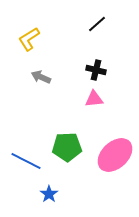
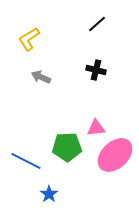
pink triangle: moved 2 px right, 29 px down
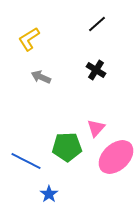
black cross: rotated 18 degrees clockwise
pink triangle: rotated 42 degrees counterclockwise
pink ellipse: moved 1 px right, 2 px down
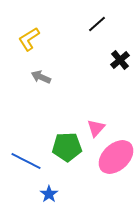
black cross: moved 24 px right, 10 px up; rotated 18 degrees clockwise
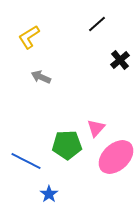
yellow L-shape: moved 2 px up
green pentagon: moved 2 px up
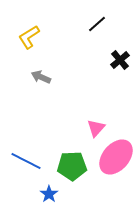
green pentagon: moved 5 px right, 21 px down
pink ellipse: rotated 6 degrees counterclockwise
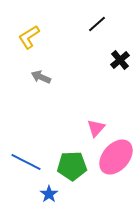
blue line: moved 1 px down
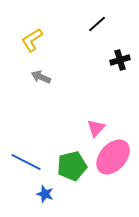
yellow L-shape: moved 3 px right, 3 px down
black cross: rotated 24 degrees clockwise
pink ellipse: moved 3 px left
green pentagon: rotated 12 degrees counterclockwise
blue star: moved 4 px left; rotated 18 degrees counterclockwise
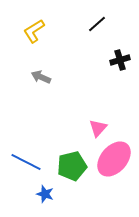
yellow L-shape: moved 2 px right, 9 px up
pink triangle: moved 2 px right
pink ellipse: moved 1 px right, 2 px down
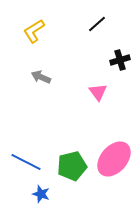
pink triangle: moved 36 px up; rotated 18 degrees counterclockwise
blue star: moved 4 px left
